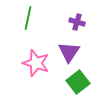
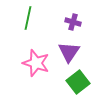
purple cross: moved 4 px left
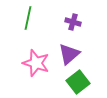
purple triangle: moved 2 px down; rotated 15 degrees clockwise
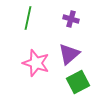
purple cross: moved 2 px left, 3 px up
green square: rotated 10 degrees clockwise
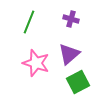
green line: moved 1 px right, 4 px down; rotated 10 degrees clockwise
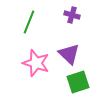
purple cross: moved 1 px right, 4 px up
purple triangle: rotated 35 degrees counterclockwise
green square: rotated 10 degrees clockwise
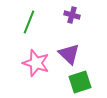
green square: moved 2 px right
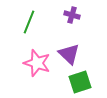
pink star: moved 1 px right
